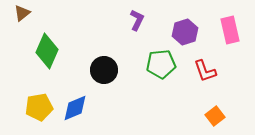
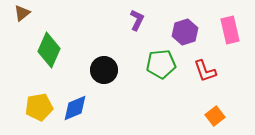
green diamond: moved 2 px right, 1 px up
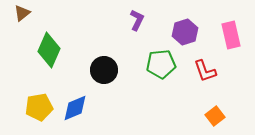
pink rectangle: moved 1 px right, 5 px down
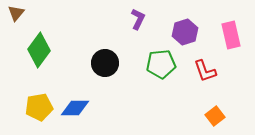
brown triangle: moved 6 px left; rotated 12 degrees counterclockwise
purple L-shape: moved 1 px right, 1 px up
green diamond: moved 10 px left; rotated 12 degrees clockwise
black circle: moved 1 px right, 7 px up
blue diamond: rotated 24 degrees clockwise
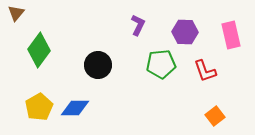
purple L-shape: moved 6 px down
purple hexagon: rotated 20 degrees clockwise
black circle: moved 7 px left, 2 px down
yellow pentagon: rotated 20 degrees counterclockwise
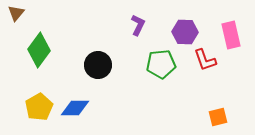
red L-shape: moved 11 px up
orange square: moved 3 px right, 1 px down; rotated 24 degrees clockwise
